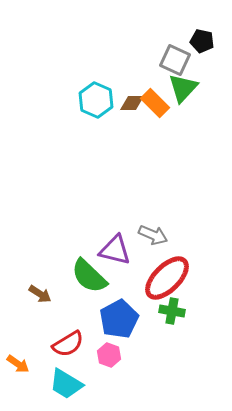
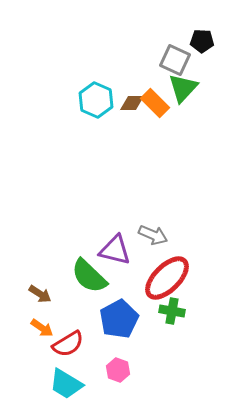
black pentagon: rotated 10 degrees counterclockwise
pink hexagon: moved 9 px right, 15 px down
orange arrow: moved 24 px right, 36 px up
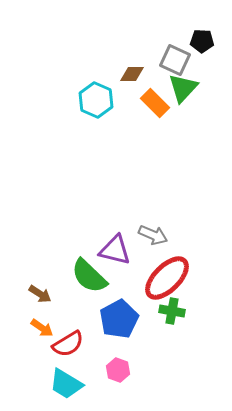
brown diamond: moved 29 px up
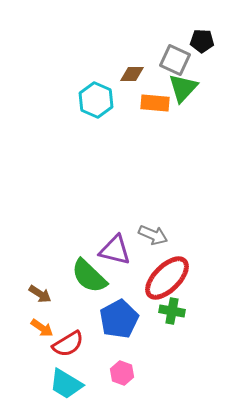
orange rectangle: rotated 40 degrees counterclockwise
pink hexagon: moved 4 px right, 3 px down
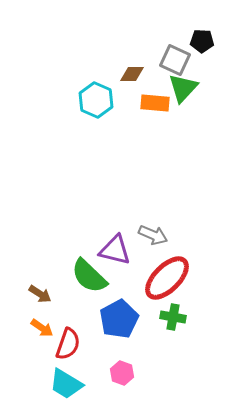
green cross: moved 1 px right, 6 px down
red semicircle: rotated 40 degrees counterclockwise
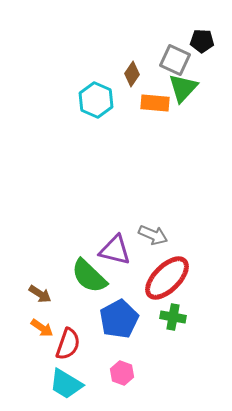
brown diamond: rotated 55 degrees counterclockwise
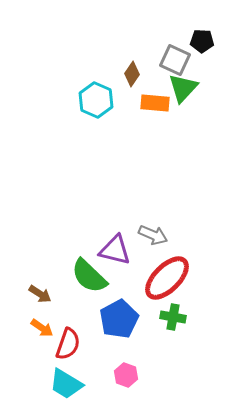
pink hexagon: moved 4 px right, 2 px down
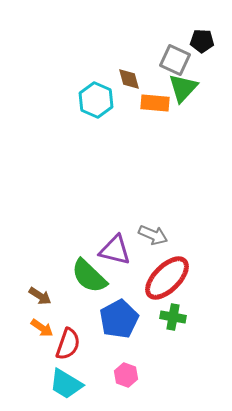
brown diamond: moved 3 px left, 5 px down; rotated 50 degrees counterclockwise
brown arrow: moved 2 px down
